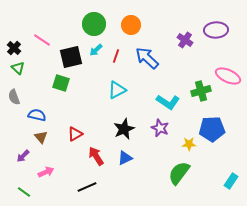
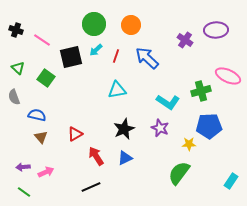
black cross: moved 2 px right, 18 px up; rotated 24 degrees counterclockwise
green square: moved 15 px left, 5 px up; rotated 18 degrees clockwise
cyan triangle: rotated 18 degrees clockwise
blue pentagon: moved 3 px left, 3 px up
purple arrow: moved 11 px down; rotated 40 degrees clockwise
black line: moved 4 px right
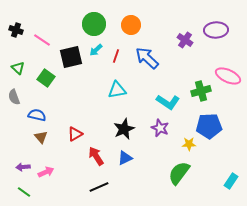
black line: moved 8 px right
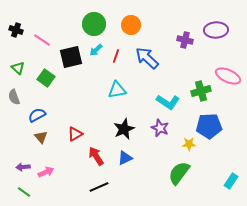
purple cross: rotated 21 degrees counterclockwise
blue semicircle: rotated 42 degrees counterclockwise
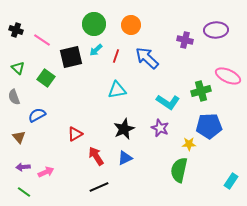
brown triangle: moved 22 px left
green semicircle: moved 3 px up; rotated 25 degrees counterclockwise
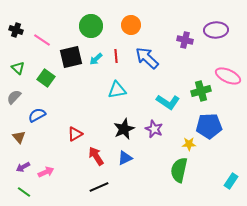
green circle: moved 3 px left, 2 px down
cyan arrow: moved 9 px down
red line: rotated 24 degrees counterclockwise
gray semicircle: rotated 63 degrees clockwise
purple star: moved 6 px left, 1 px down
purple arrow: rotated 24 degrees counterclockwise
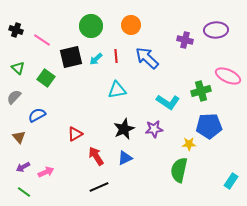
purple star: rotated 30 degrees counterclockwise
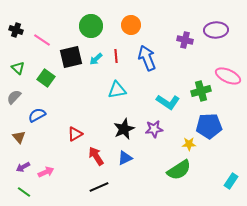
blue arrow: rotated 25 degrees clockwise
green semicircle: rotated 135 degrees counterclockwise
